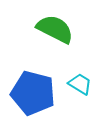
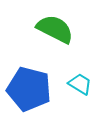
blue pentagon: moved 4 px left, 4 px up
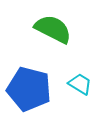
green semicircle: moved 2 px left
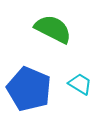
blue pentagon: rotated 9 degrees clockwise
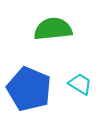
green semicircle: rotated 33 degrees counterclockwise
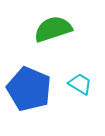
green semicircle: rotated 12 degrees counterclockwise
